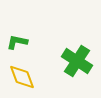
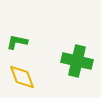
green cross: rotated 20 degrees counterclockwise
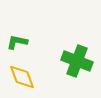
green cross: rotated 8 degrees clockwise
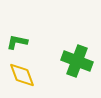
yellow diamond: moved 2 px up
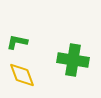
green cross: moved 4 px left, 1 px up; rotated 12 degrees counterclockwise
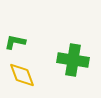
green L-shape: moved 2 px left
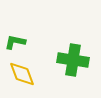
yellow diamond: moved 1 px up
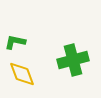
green cross: rotated 24 degrees counterclockwise
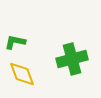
green cross: moved 1 px left, 1 px up
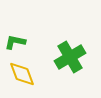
green cross: moved 2 px left, 2 px up; rotated 16 degrees counterclockwise
